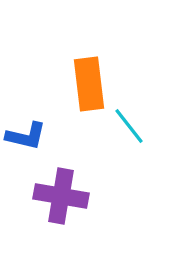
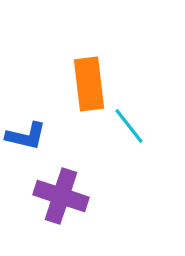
purple cross: rotated 8 degrees clockwise
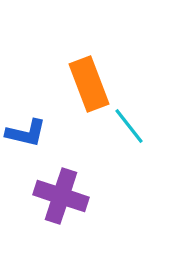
orange rectangle: rotated 14 degrees counterclockwise
blue L-shape: moved 3 px up
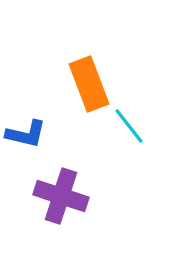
blue L-shape: moved 1 px down
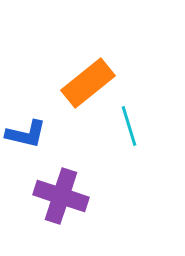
orange rectangle: moved 1 px left, 1 px up; rotated 72 degrees clockwise
cyan line: rotated 21 degrees clockwise
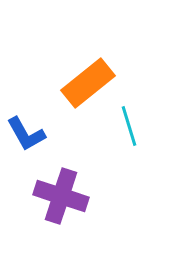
blue L-shape: rotated 48 degrees clockwise
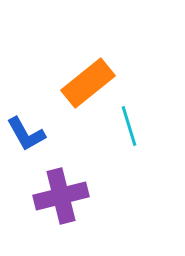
purple cross: rotated 32 degrees counterclockwise
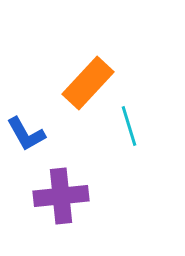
orange rectangle: rotated 8 degrees counterclockwise
purple cross: rotated 8 degrees clockwise
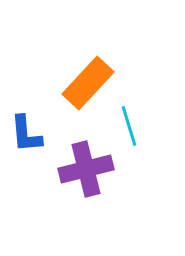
blue L-shape: rotated 24 degrees clockwise
purple cross: moved 25 px right, 27 px up; rotated 8 degrees counterclockwise
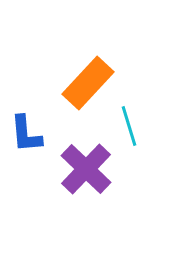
purple cross: rotated 32 degrees counterclockwise
